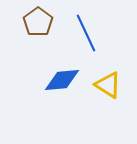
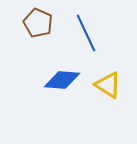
brown pentagon: moved 1 px down; rotated 12 degrees counterclockwise
blue diamond: rotated 9 degrees clockwise
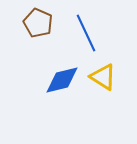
blue diamond: rotated 18 degrees counterclockwise
yellow triangle: moved 5 px left, 8 px up
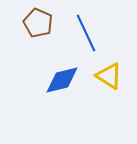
yellow triangle: moved 6 px right, 1 px up
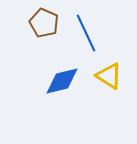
brown pentagon: moved 6 px right
blue diamond: moved 1 px down
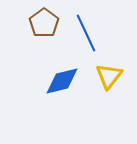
brown pentagon: rotated 12 degrees clockwise
yellow triangle: rotated 36 degrees clockwise
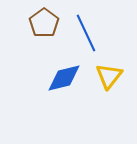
blue diamond: moved 2 px right, 3 px up
